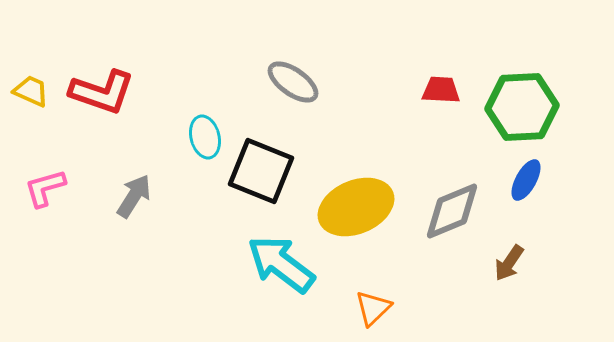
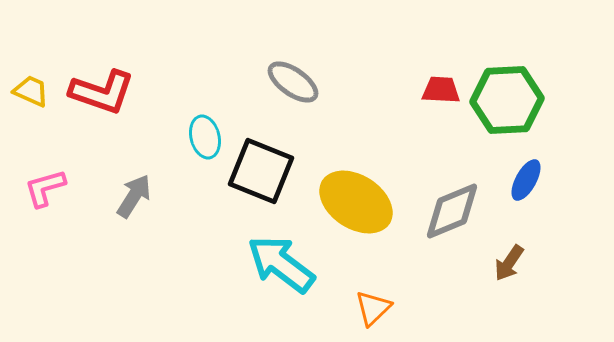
green hexagon: moved 15 px left, 7 px up
yellow ellipse: moved 5 px up; rotated 56 degrees clockwise
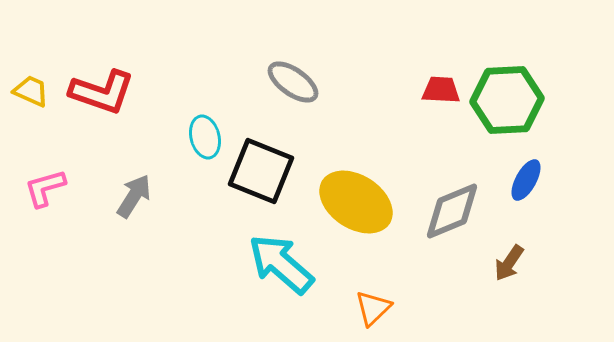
cyan arrow: rotated 4 degrees clockwise
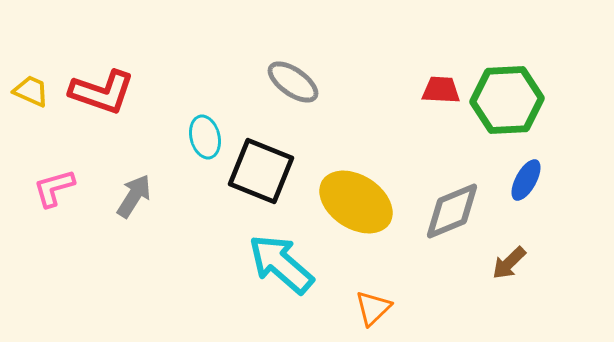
pink L-shape: moved 9 px right
brown arrow: rotated 12 degrees clockwise
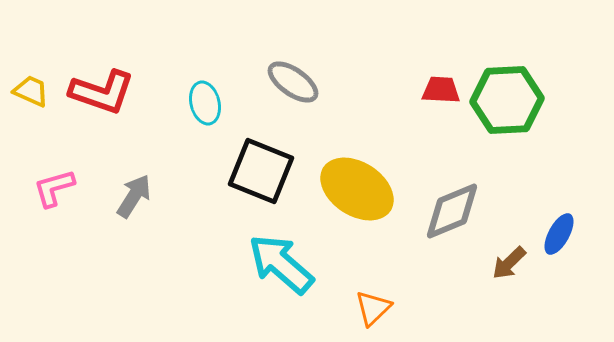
cyan ellipse: moved 34 px up
blue ellipse: moved 33 px right, 54 px down
yellow ellipse: moved 1 px right, 13 px up
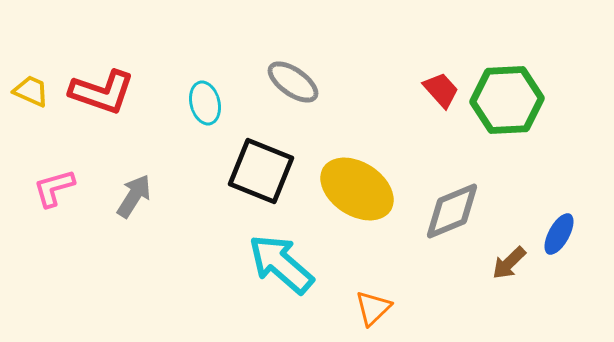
red trapezoid: rotated 45 degrees clockwise
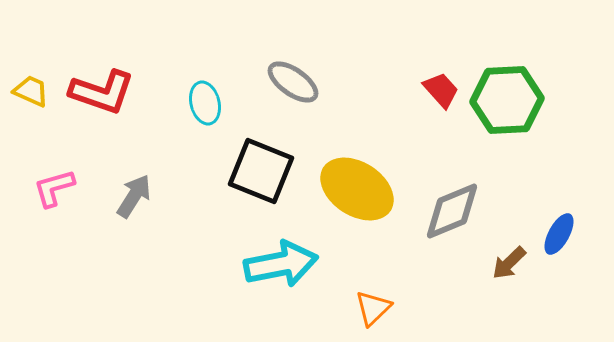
cyan arrow: rotated 128 degrees clockwise
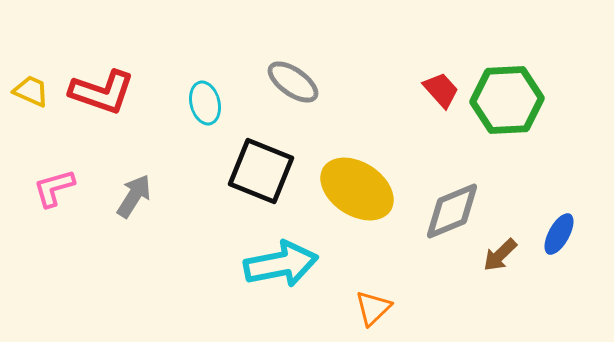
brown arrow: moved 9 px left, 8 px up
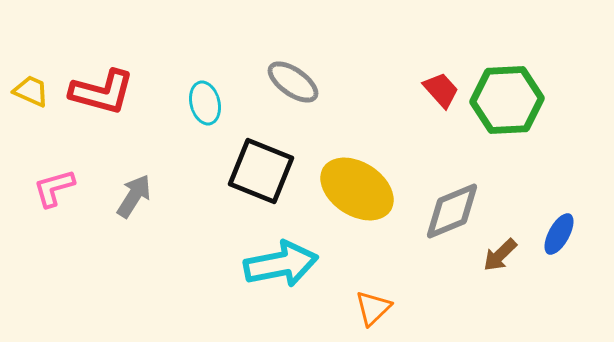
red L-shape: rotated 4 degrees counterclockwise
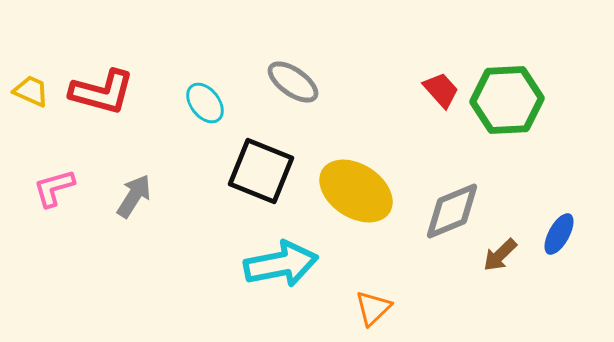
cyan ellipse: rotated 24 degrees counterclockwise
yellow ellipse: moved 1 px left, 2 px down
